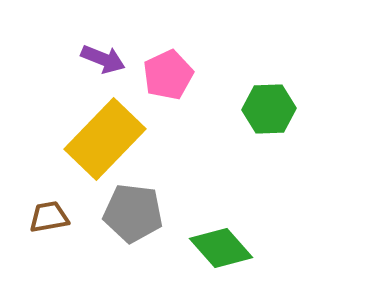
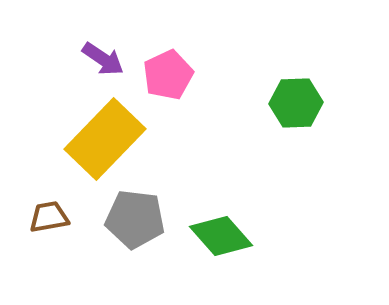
purple arrow: rotated 12 degrees clockwise
green hexagon: moved 27 px right, 6 px up
gray pentagon: moved 2 px right, 6 px down
green diamond: moved 12 px up
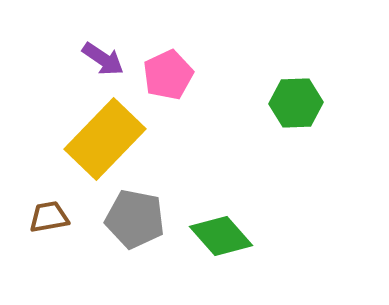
gray pentagon: rotated 4 degrees clockwise
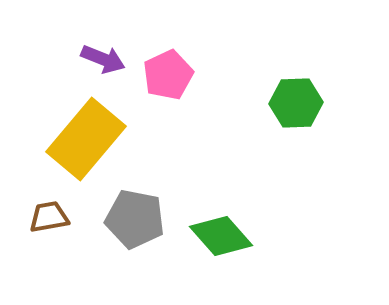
purple arrow: rotated 12 degrees counterclockwise
yellow rectangle: moved 19 px left; rotated 4 degrees counterclockwise
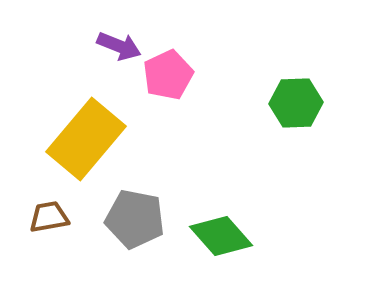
purple arrow: moved 16 px right, 13 px up
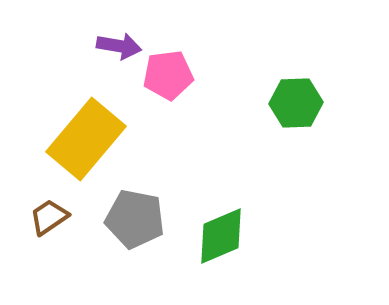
purple arrow: rotated 12 degrees counterclockwise
pink pentagon: rotated 18 degrees clockwise
brown trapezoid: rotated 24 degrees counterclockwise
green diamond: rotated 72 degrees counterclockwise
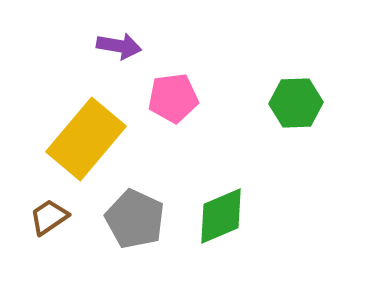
pink pentagon: moved 5 px right, 23 px down
gray pentagon: rotated 14 degrees clockwise
green diamond: moved 20 px up
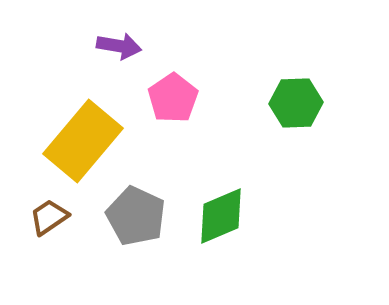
pink pentagon: rotated 27 degrees counterclockwise
yellow rectangle: moved 3 px left, 2 px down
gray pentagon: moved 1 px right, 3 px up
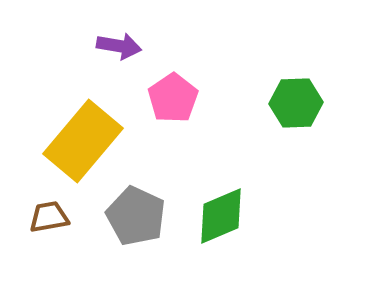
brown trapezoid: rotated 24 degrees clockwise
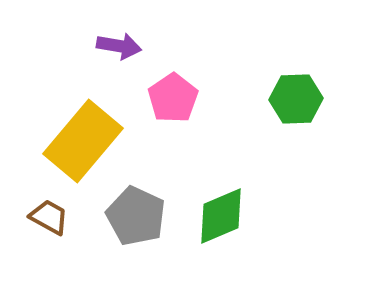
green hexagon: moved 4 px up
brown trapezoid: rotated 39 degrees clockwise
